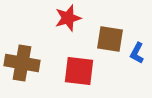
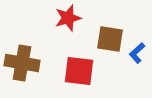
blue L-shape: rotated 20 degrees clockwise
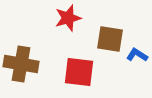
blue L-shape: moved 2 px down; rotated 75 degrees clockwise
brown cross: moved 1 px left, 1 px down
red square: moved 1 px down
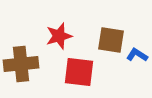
red star: moved 9 px left, 18 px down
brown square: moved 1 px right, 1 px down
brown cross: rotated 16 degrees counterclockwise
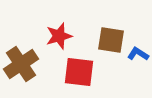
blue L-shape: moved 1 px right, 1 px up
brown cross: rotated 28 degrees counterclockwise
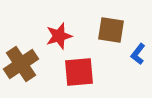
brown square: moved 10 px up
blue L-shape: rotated 85 degrees counterclockwise
red square: rotated 12 degrees counterclockwise
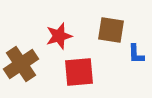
blue L-shape: moved 2 px left; rotated 40 degrees counterclockwise
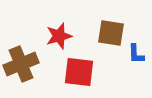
brown square: moved 3 px down
brown cross: rotated 12 degrees clockwise
red square: rotated 12 degrees clockwise
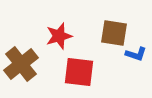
brown square: moved 3 px right
blue L-shape: rotated 70 degrees counterclockwise
brown cross: rotated 16 degrees counterclockwise
